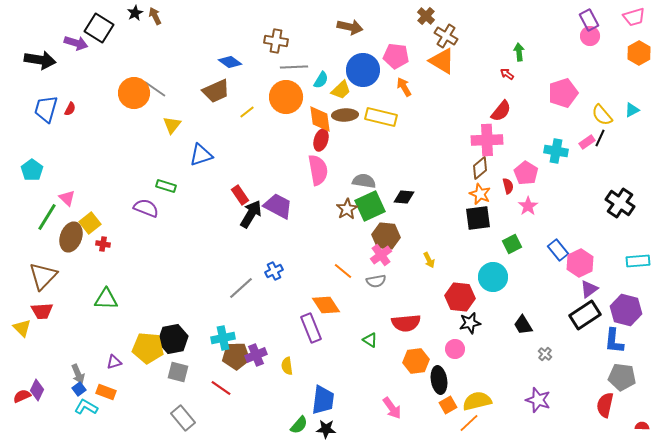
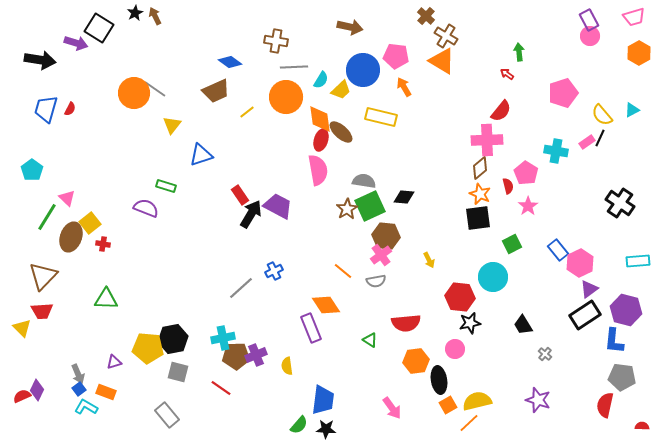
brown ellipse at (345, 115): moved 4 px left, 17 px down; rotated 45 degrees clockwise
gray rectangle at (183, 418): moved 16 px left, 3 px up
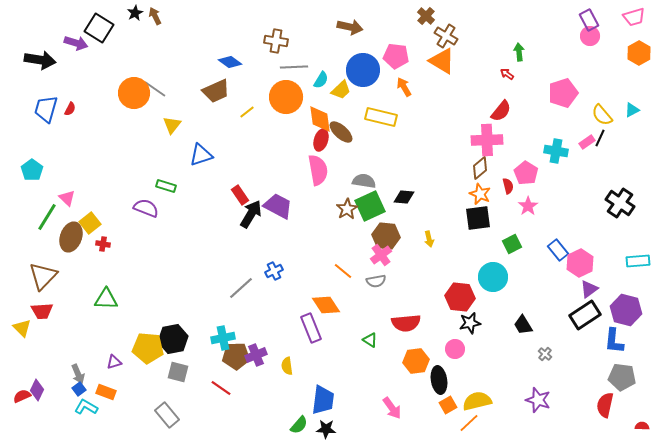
yellow arrow at (429, 260): moved 21 px up; rotated 14 degrees clockwise
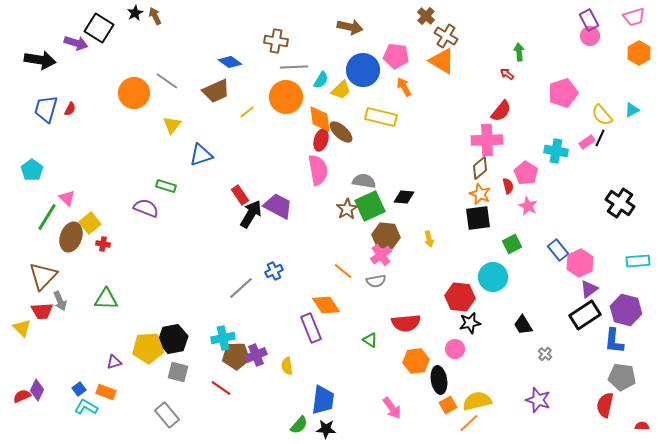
gray line at (155, 89): moved 12 px right, 8 px up
pink star at (528, 206): rotated 12 degrees counterclockwise
yellow pentagon at (148, 348): rotated 8 degrees counterclockwise
gray arrow at (78, 374): moved 18 px left, 73 px up
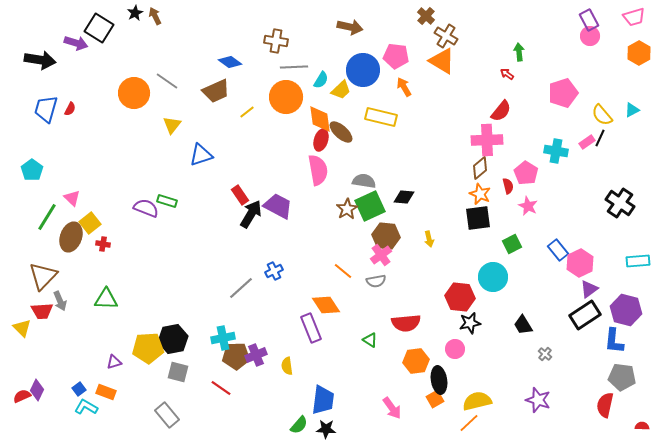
green rectangle at (166, 186): moved 1 px right, 15 px down
pink triangle at (67, 198): moved 5 px right
orange square at (448, 405): moved 13 px left, 6 px up
